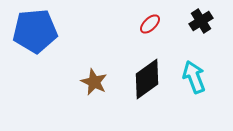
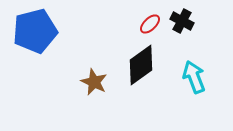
black cross: moved 19 px left; rotated 30 degrees counterclockwise
blue pentagon: rotated 9 degrees counterclockwise
black diamond: moved 6 px left, 14 px up
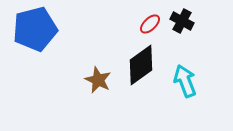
blue pentagon: moved 2 px up
cyan arrow: moved 9 px left, 4 px down
brown star: moved 4 px right, 2 px up
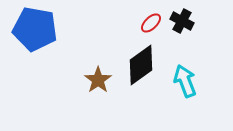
red ellipse: moved 1 px right, 1 px up
blue pentagon: rotated 24 degrees clockwise
brown star: rotated 12 degrees clockwise
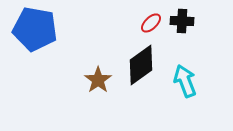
black cross: rotated 25 degrees counterclockwise
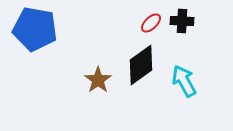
cyan arrow: moved 1 px left; rotated 8 degrees counterclockwise
